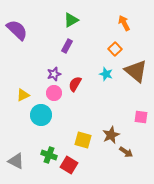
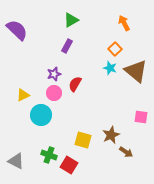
cyan star: moved 4 px right, 6 px up
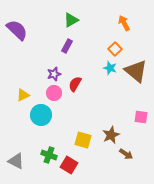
brown arrow: moved 2 px down
